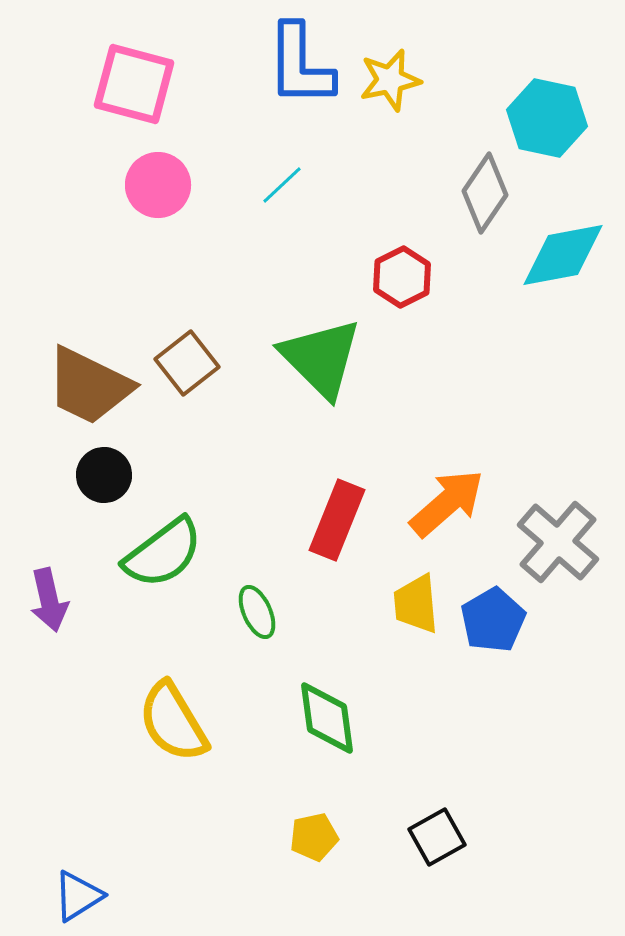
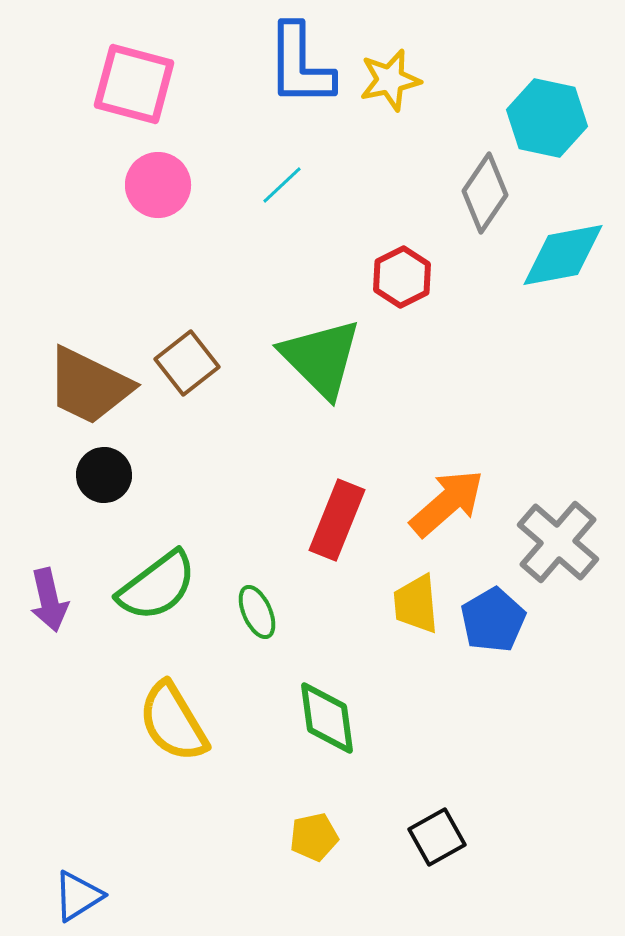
green semicircle: moved 6 px left, 33 px down
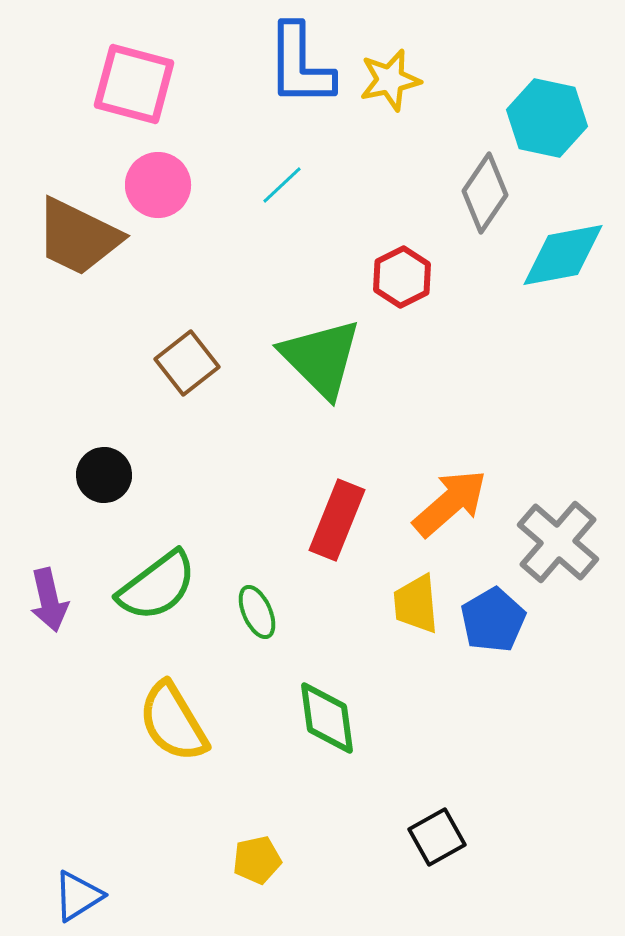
brown trapezoid: moved 11 px left, 149 px up
orange arrow: moved 3 px right
yellow pentagon: moved 57 px left, 23 px down
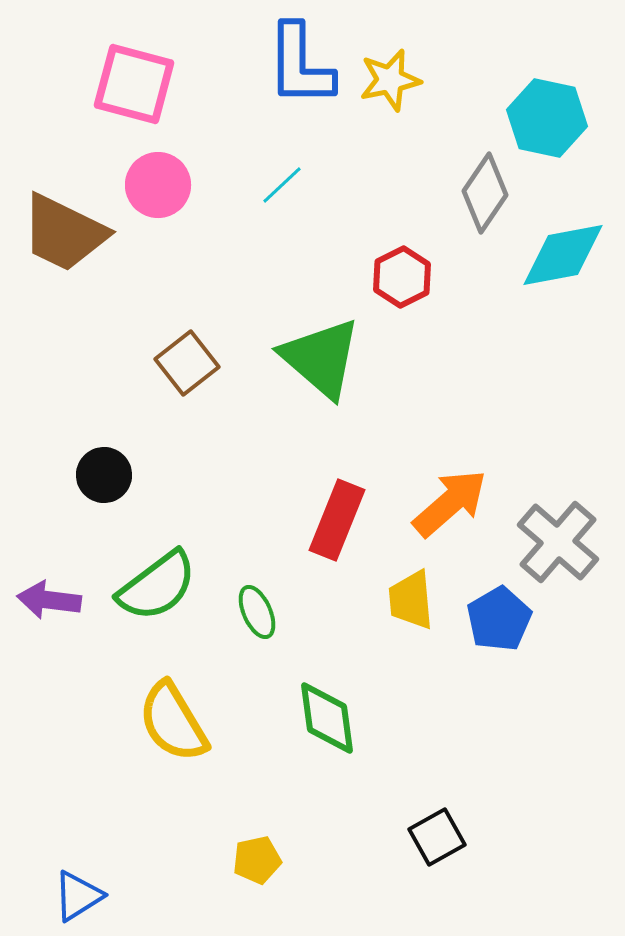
brown trapezoid: moved 14 px left, 4 px up
green triangle: rotated 4 degrees counterclockwise
purple arrow: rotated 110 degrees clockwise
yellow trapezoid: moved 5 px left, 4 px up
blue pentagon: moved 6 px right, 1 px up
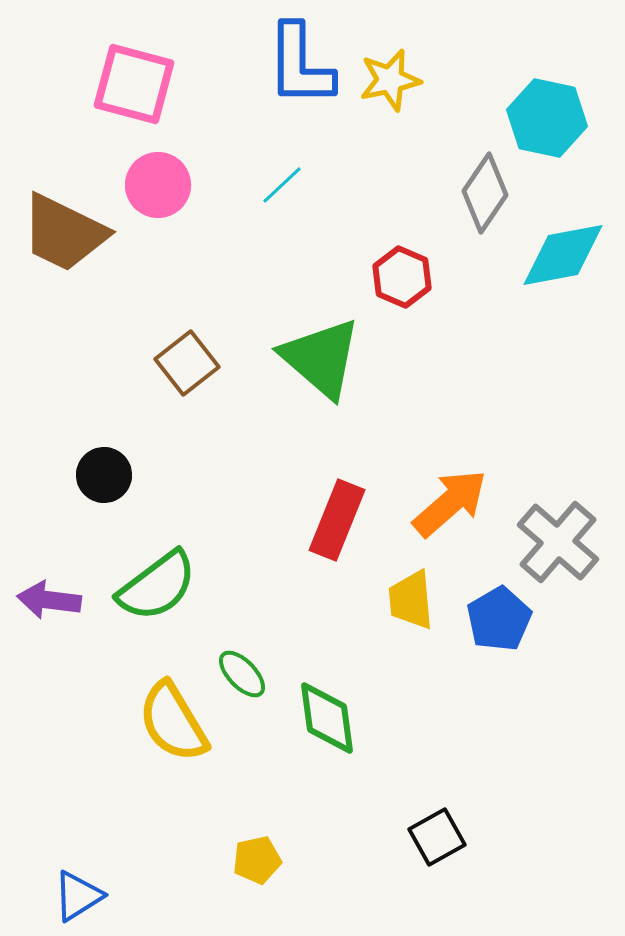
red hexagon: rotated 10 degrees counterclockwise
green ellipse: moved 15 px left, 62 px down; rotated 20 degrees counterclockwise
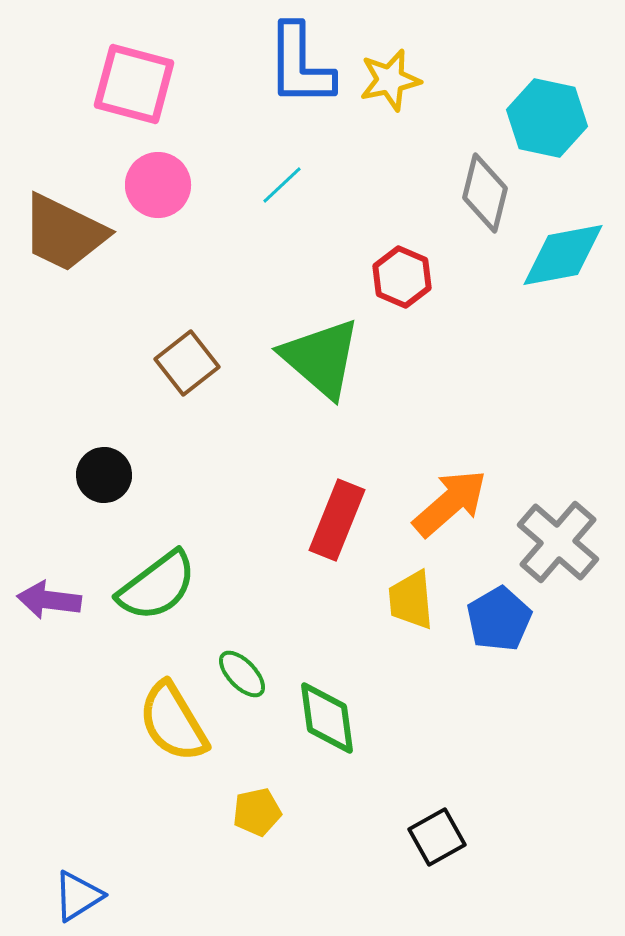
gray diamond: rotated 20 degrees counterclockwise
yellow pentagon: moved 48 px up
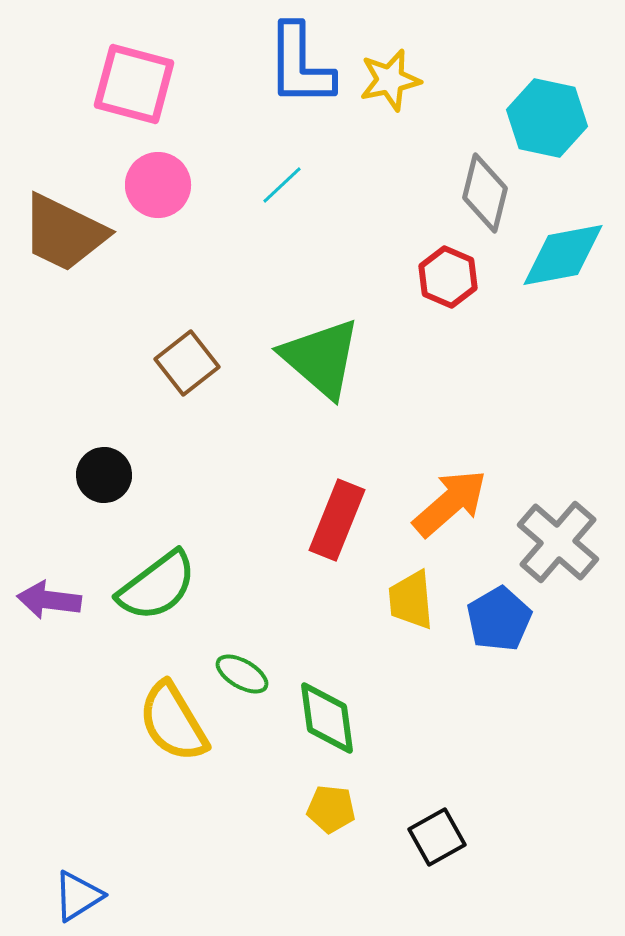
red hexagon: moved 46 px right
green ellipse: rotated 16 degrees counterclockwise
yellow pentagon: moved 74 px right, 3 px up; rotated 18 degrees clockwise
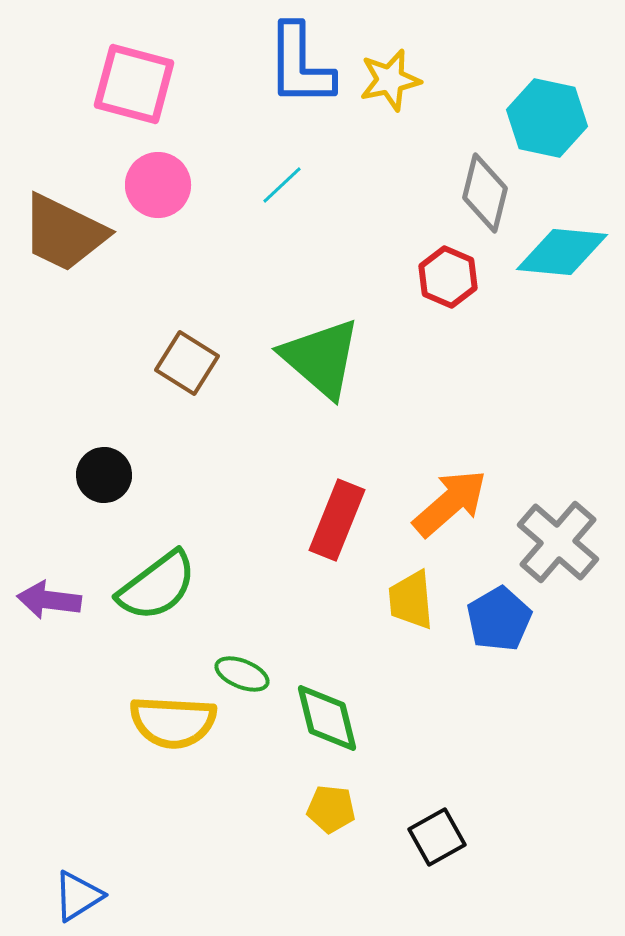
cyan diamond: moved 1 px left, 3 px up; rotated 16 degrees clockwise
brown square: rotated 20 degrees counterclockwise
green ellipse: rotated 8 degrees counterclockwise
green diamond: rotated 6 degrees counterclockwise
yellow semicircle: rotated 56 degrees counterclockwise
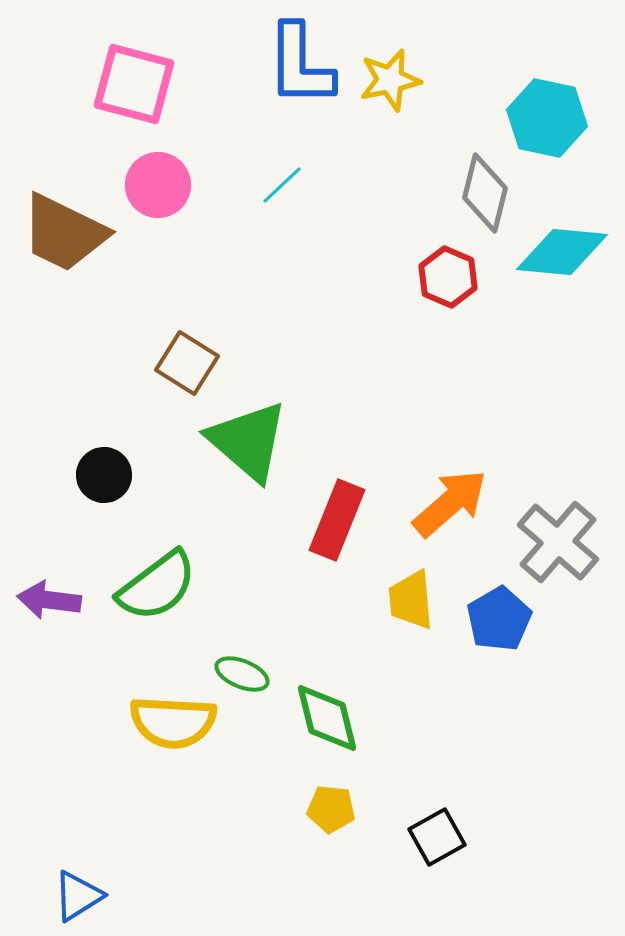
green triangle: moved 73 px left, 83 px down
